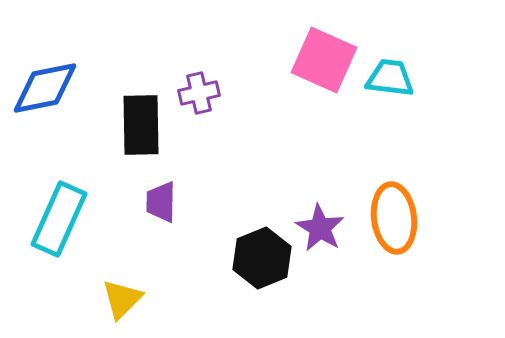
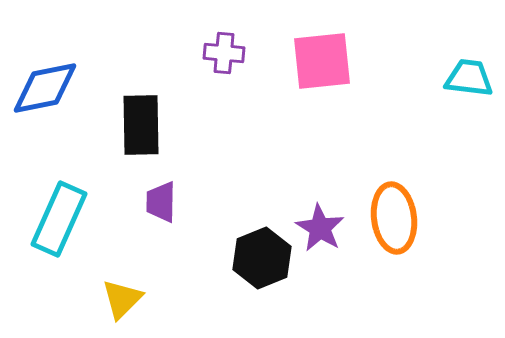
pink square: moved 2 px left, 1 px down; rotated 30 degrees counterclockwise
cyan trapezoid: moved 79 px right
purple cross: moved 25 px right, 40 px up; rotated 18 degrees clockwise
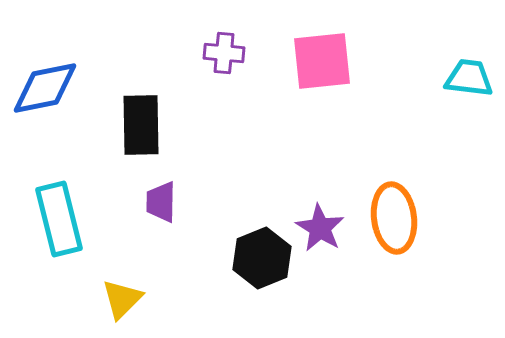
cyan rectangle: rotated 38 degrees counterclockwise
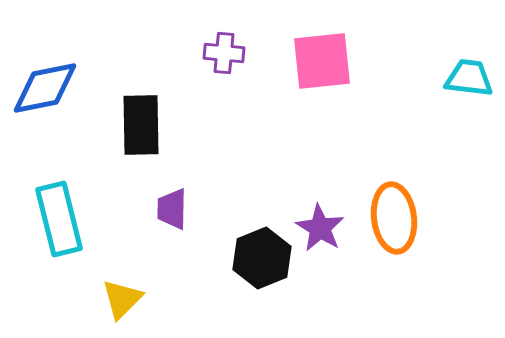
purple trapezoid: moved 11 px right, 7 px down
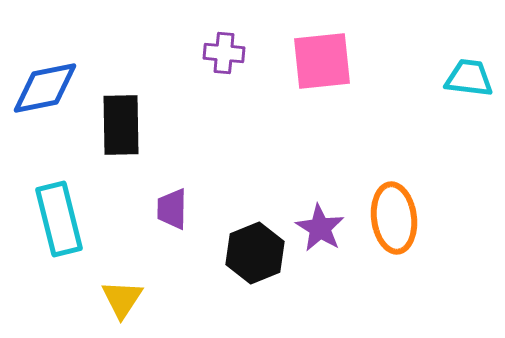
black rectangle: moved 20 px left
black hexagon: moved 7 px left, 5 px up
yellow triangle: rotated 12 degrees counterclockwise
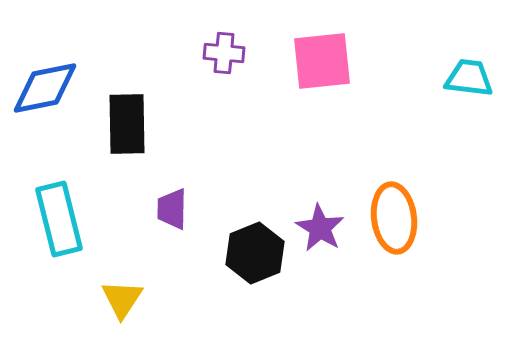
black rectangle: moved 6 px right, 1 px up
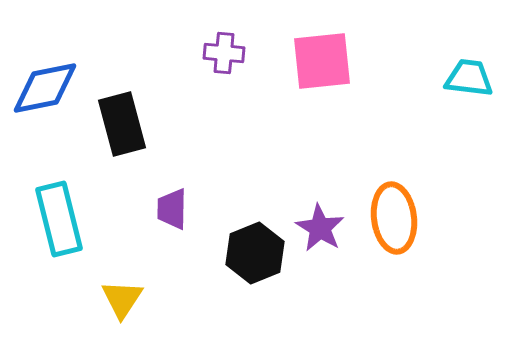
black rectangle: moved 5 px left; rotated 14 degrees counterclockwise
